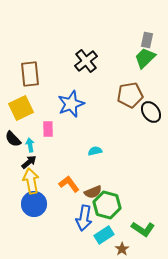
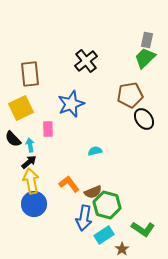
black ellipse: moved 7 px left, 7 px down
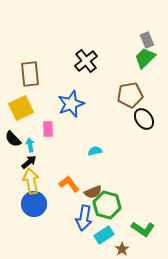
gray rectangle: rotated 35 degrees counterclockwise
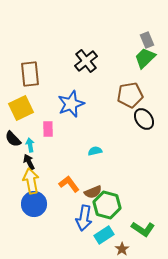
black arrow: rotated 77 degrees counterclockwise
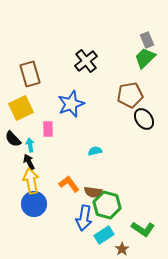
brown rectangle: rotated 10 degrees counterclockwise
brown semicircle: rotated 30 degrees clockwise
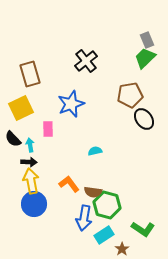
black arrow: rotated 119 degrees clockwise
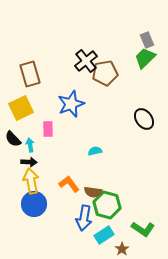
brown pentagon: moved 25 px left, 22 px up
